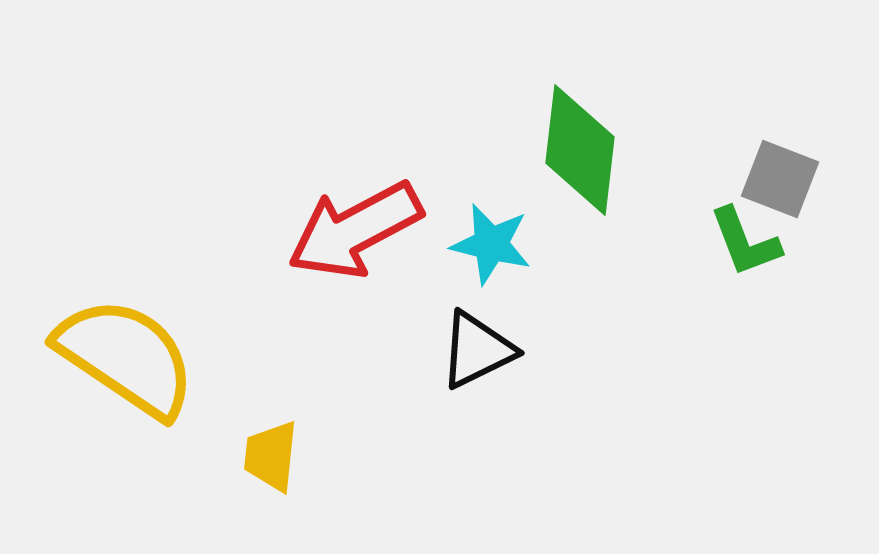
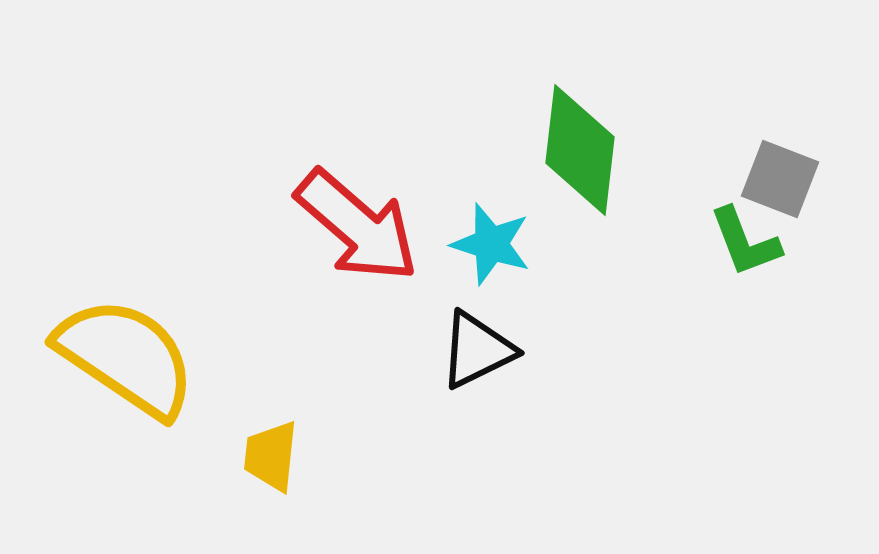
red arrow: moved 2 px right, 4 px up; rotated 111 degrees counterclockwise
cyan star: rotated 4 degrees clockwise
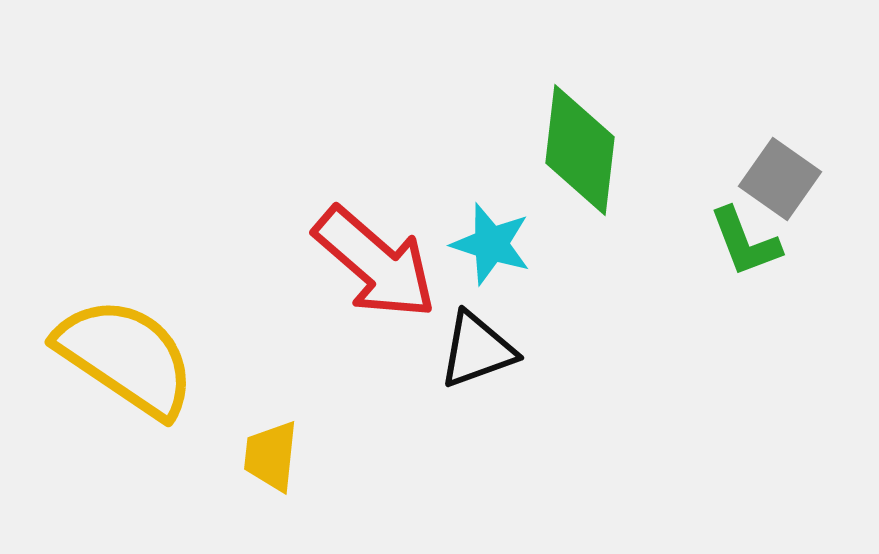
gray square: rotated 14 degrees clockwise
red arrow: moved 18 px right, 37 px down
black triangle: rotated 6 degrees clockwise
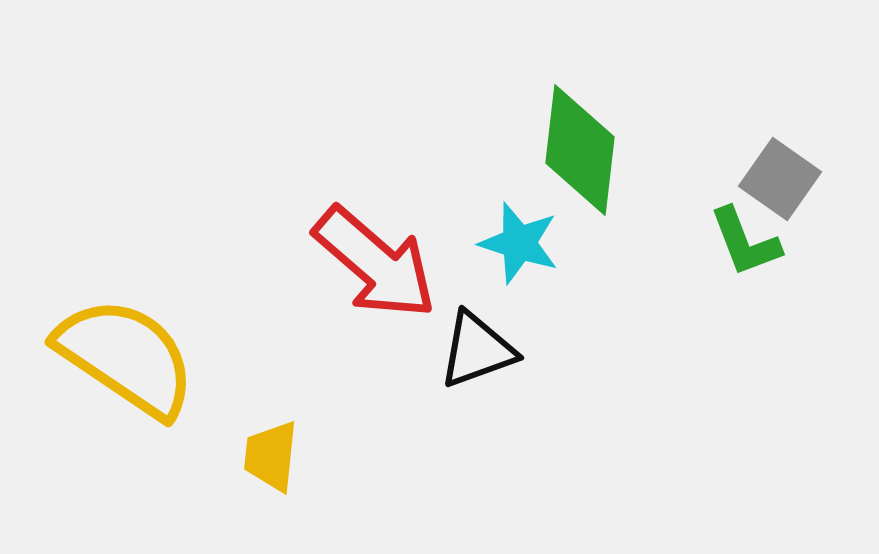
cyan star: moved 28 px right, 1 px up
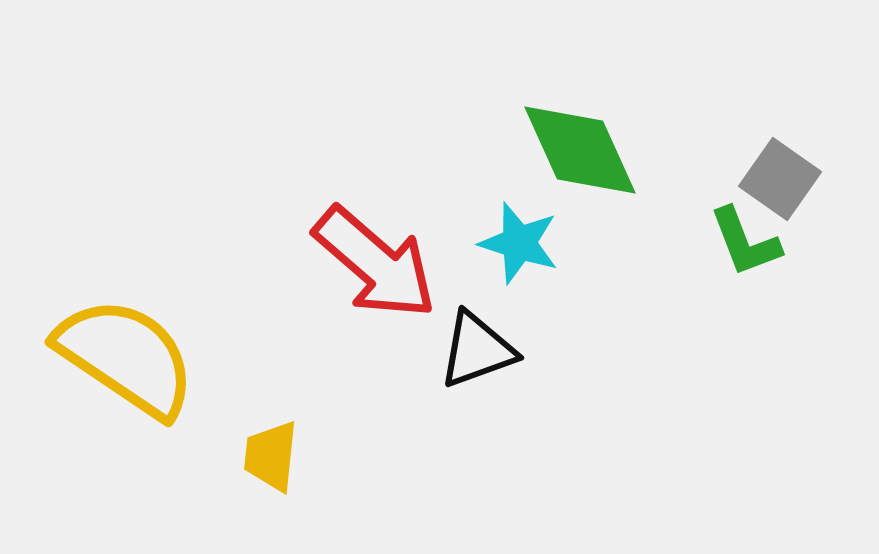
green diamond: rotated 31 degrees counterclockwise
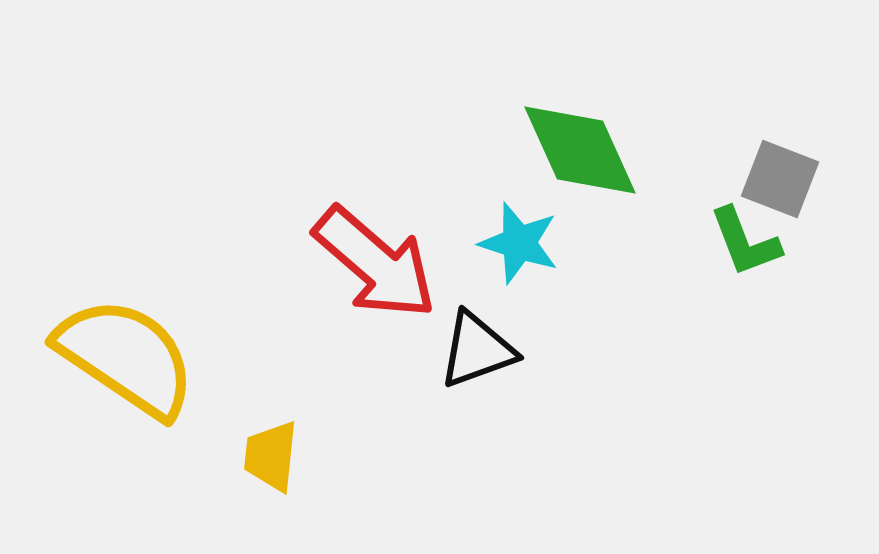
gray square: rotated 14 degrees counterclockwise
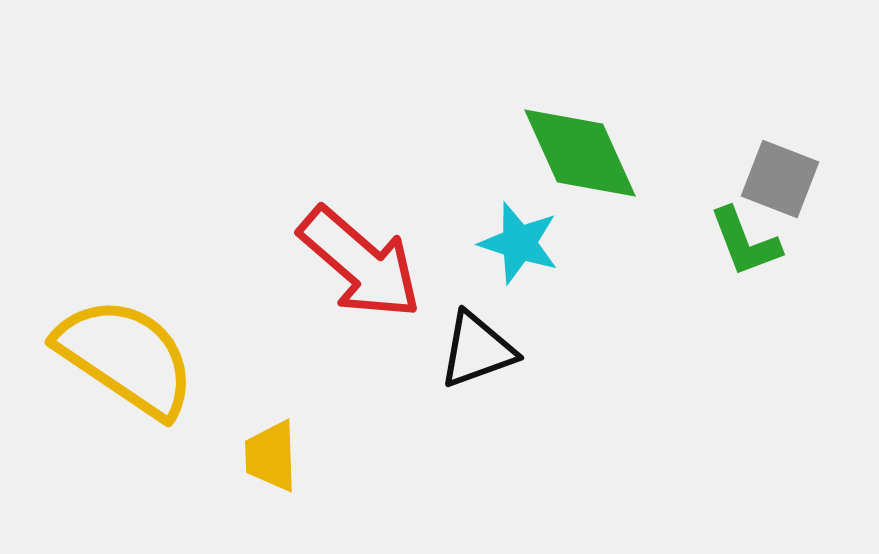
green diamond: moved 3 px down
red arrow: moved 15 px left
yellow trapezoid: rotated 8 degrees counterclockwise
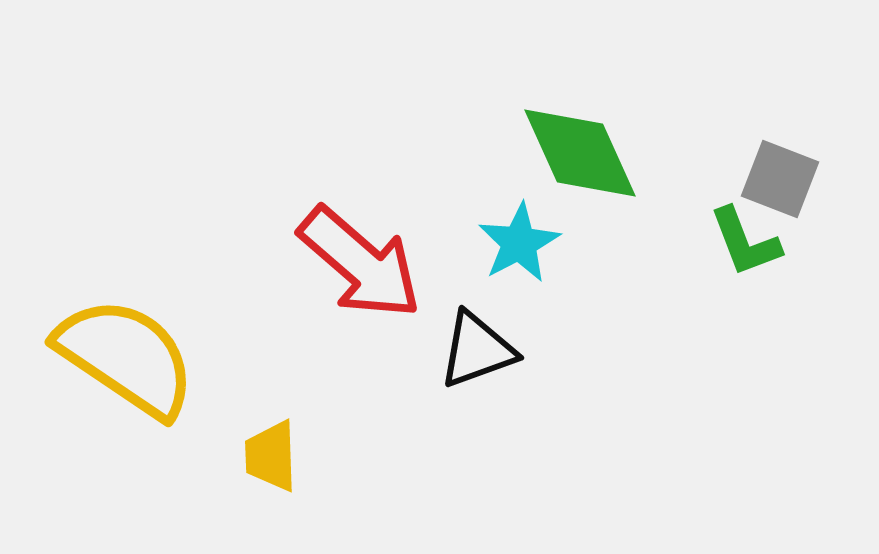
cyan star: rotated 26 degrees clockwise
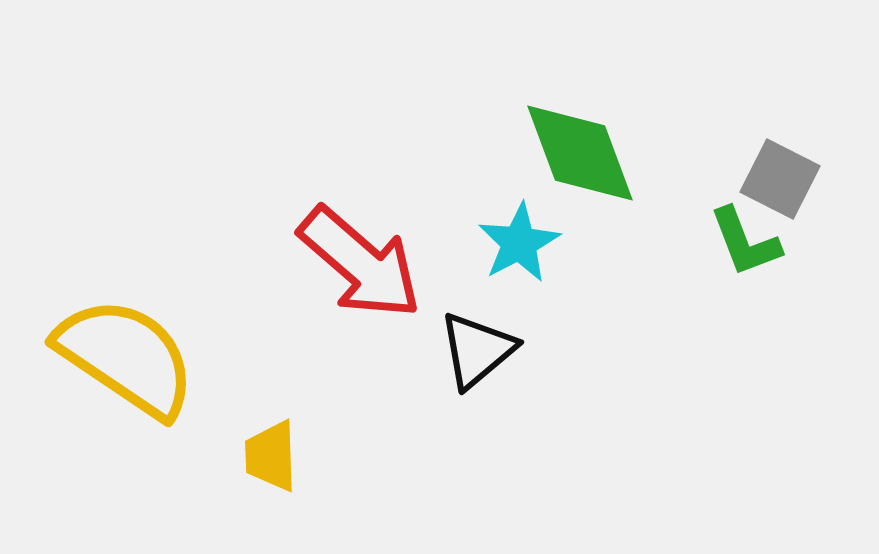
green diamond: rotated 4 degrees clockwise
gray square: rotated 6 degrees clockwise
black triangle: rotated 20 degrees counterclockwise
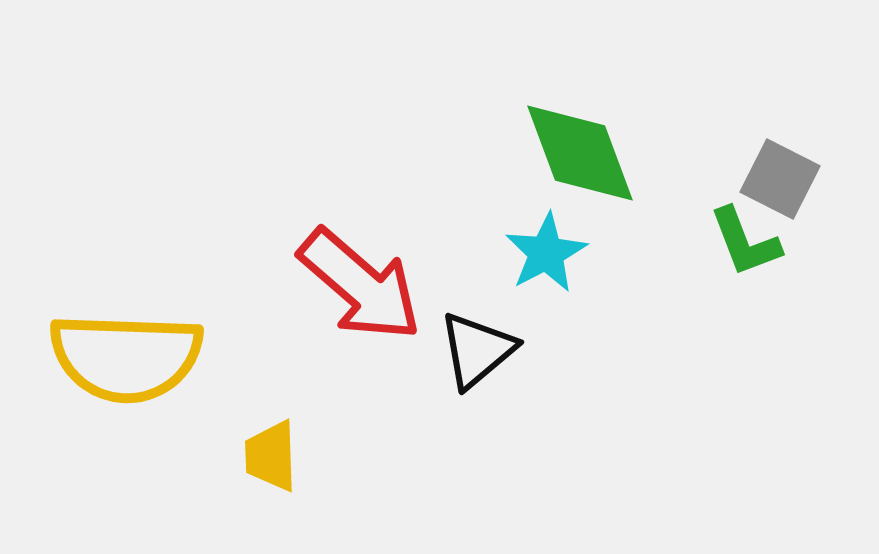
cyan star: moved 27 px right, 10 px down
red arrow: moved 22 px down
yellow semicircle: rotated 148 degrees clockwise
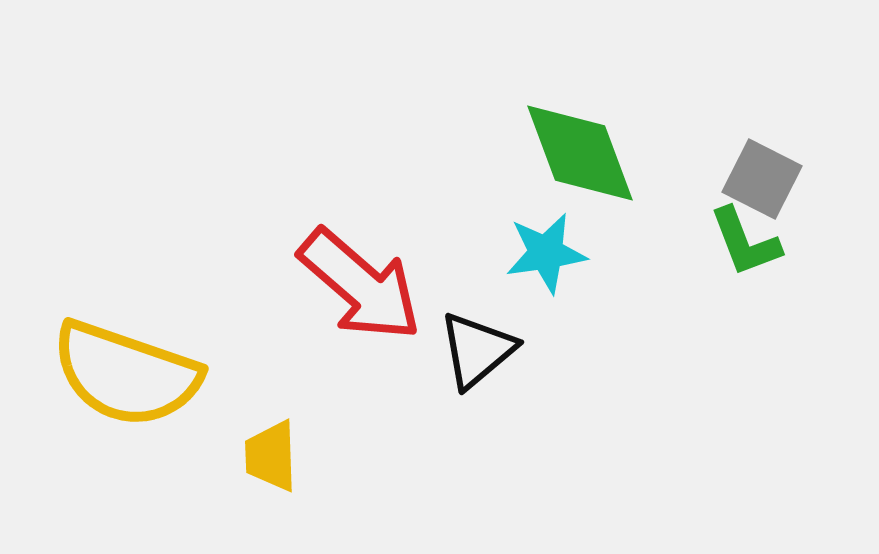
gray square: moved 18 px left
cyan star: rotated 20 degrees clockwise
yellow semicircle: moved 17 px down; rotated 17 degrees clockwise
